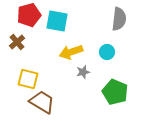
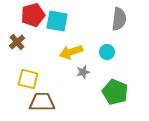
red pentagon: moved 4 px right
brown trapezoid: rotated 32 degrees counterclockwise
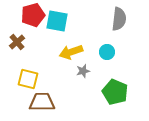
gray star: moved 1 px up
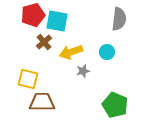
brown cross: moved 27 px right
green pentagon: moved 13 px down
